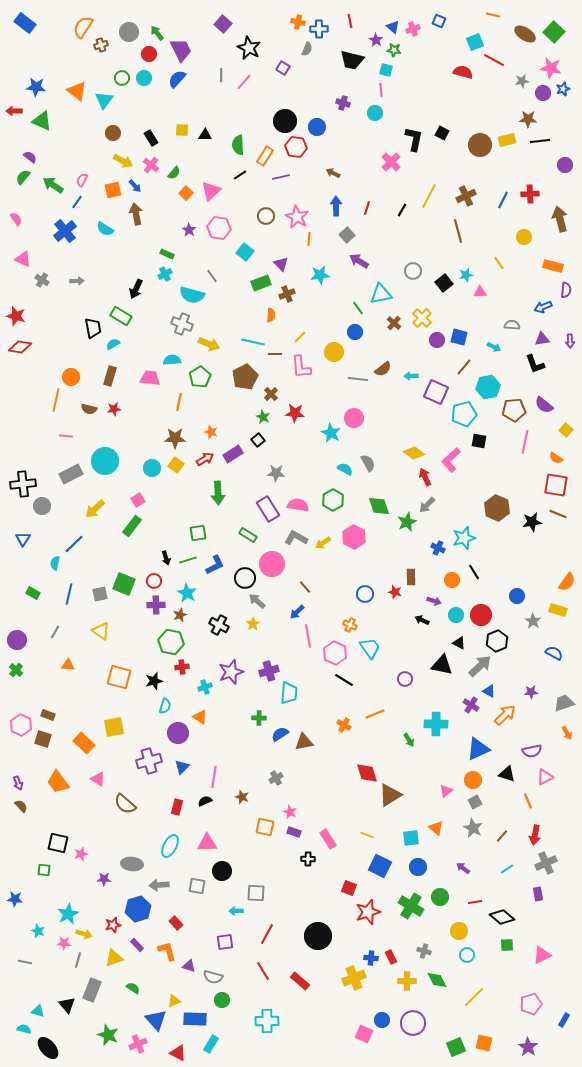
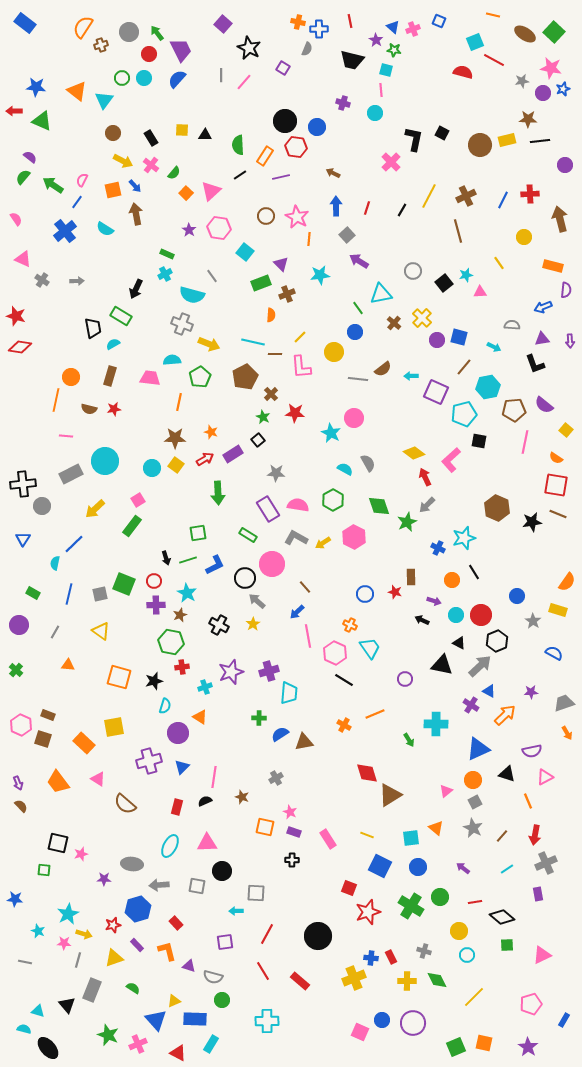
purple circle at (17, 640): moved 2 px right, 15 px up
black cross at (308, 859): moved 16 px left, 1 px down
pink square at (364, 1034): moved 4 px left, 2 px up
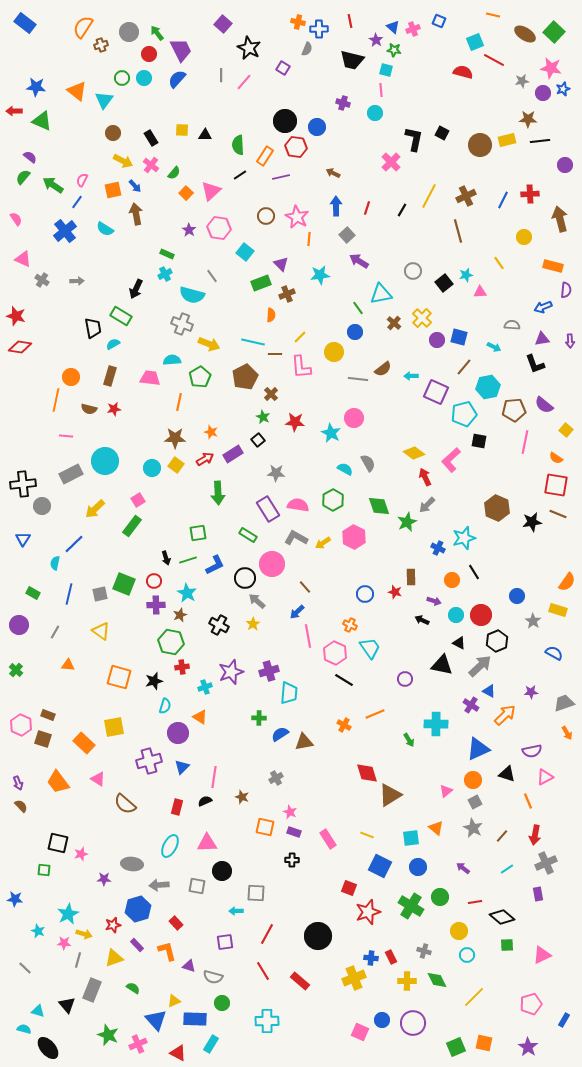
red star at (295, 413): moved 9 px down
gray line at (25, 962): moved 6 px down; rotated 32 degrees clockwise
green circle at (222, 1000): moved 3 px down
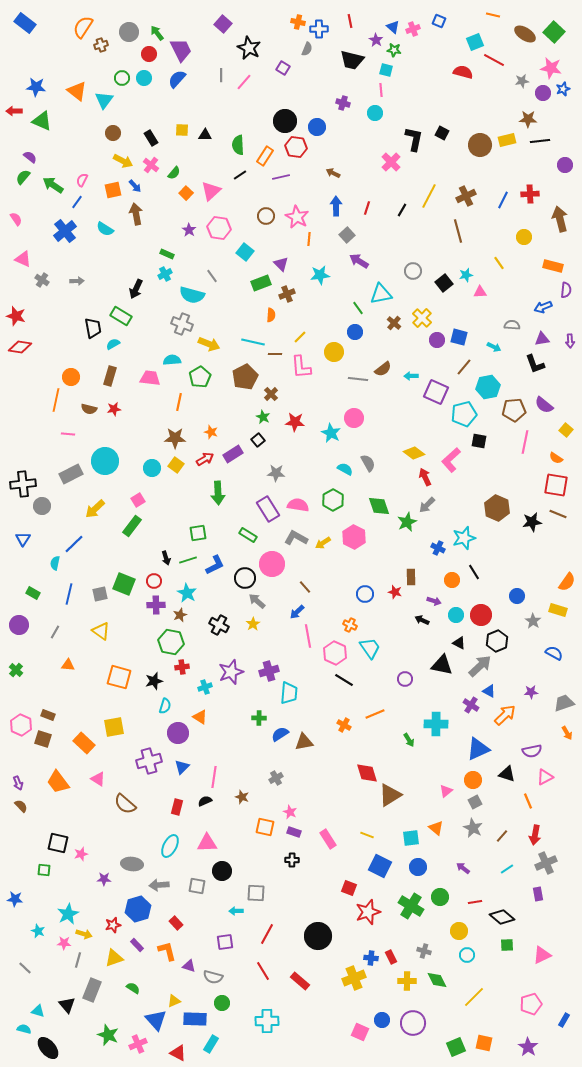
pink line at (66, 436): moved 2 px right, 2 px up
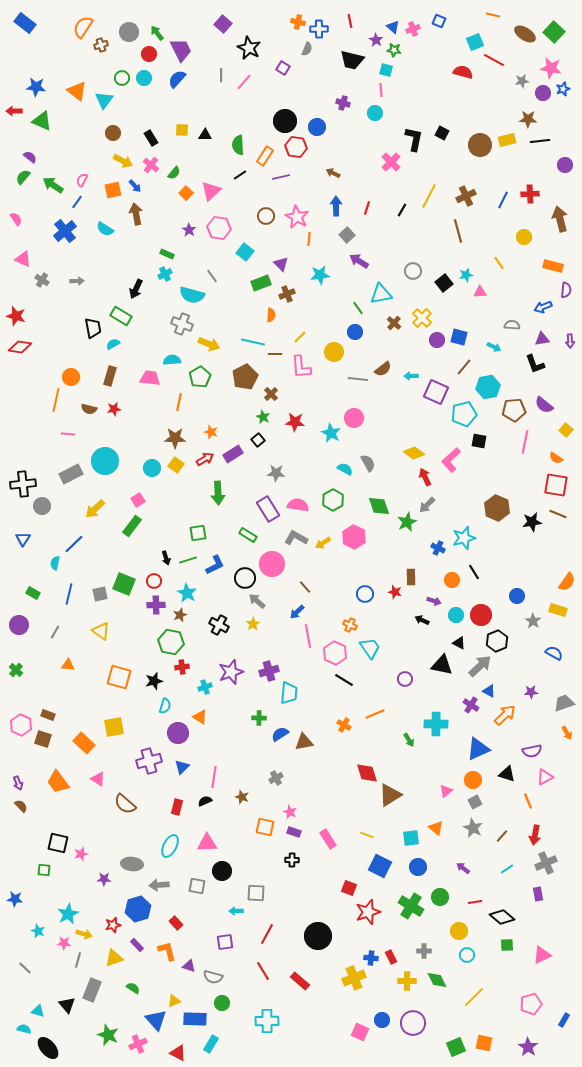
gray cross at (424, 951): rotated 16 degrees counterclockwise
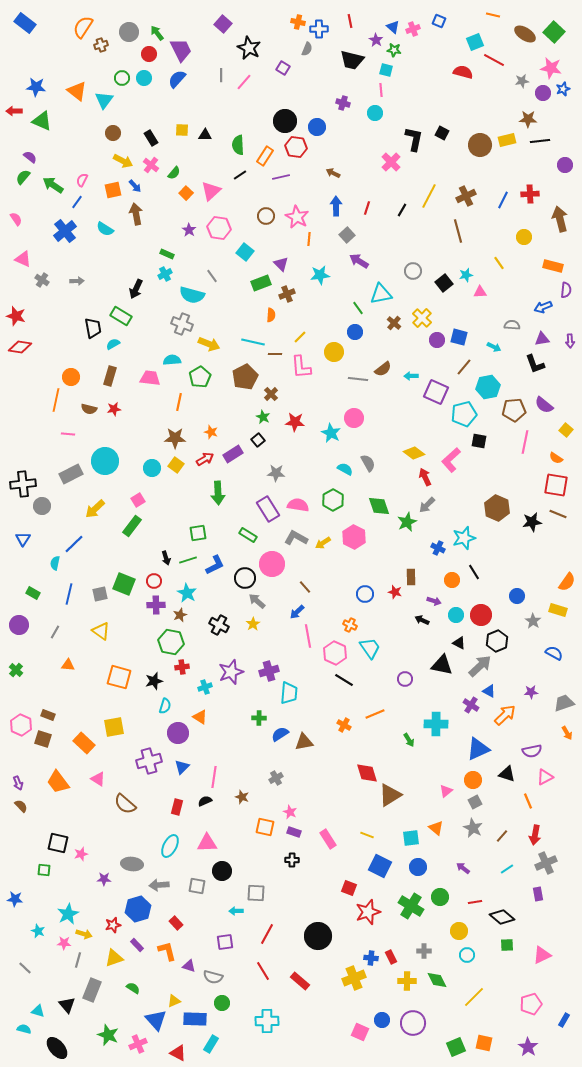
black ellipse at (48, 1048): moved 9 px right
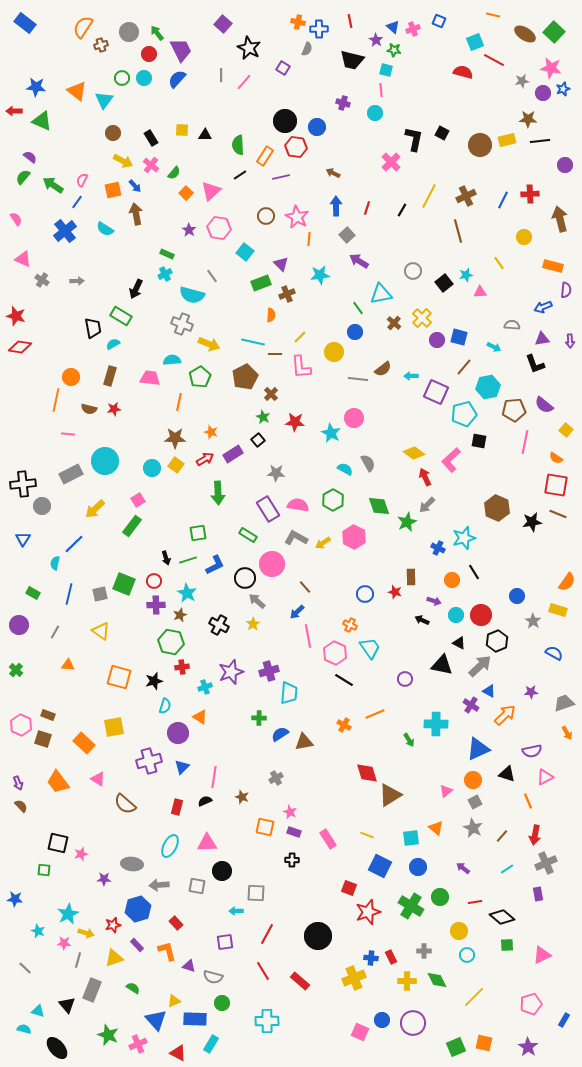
yellow arrow at (84, 934): moved 2 px right, 1 px up
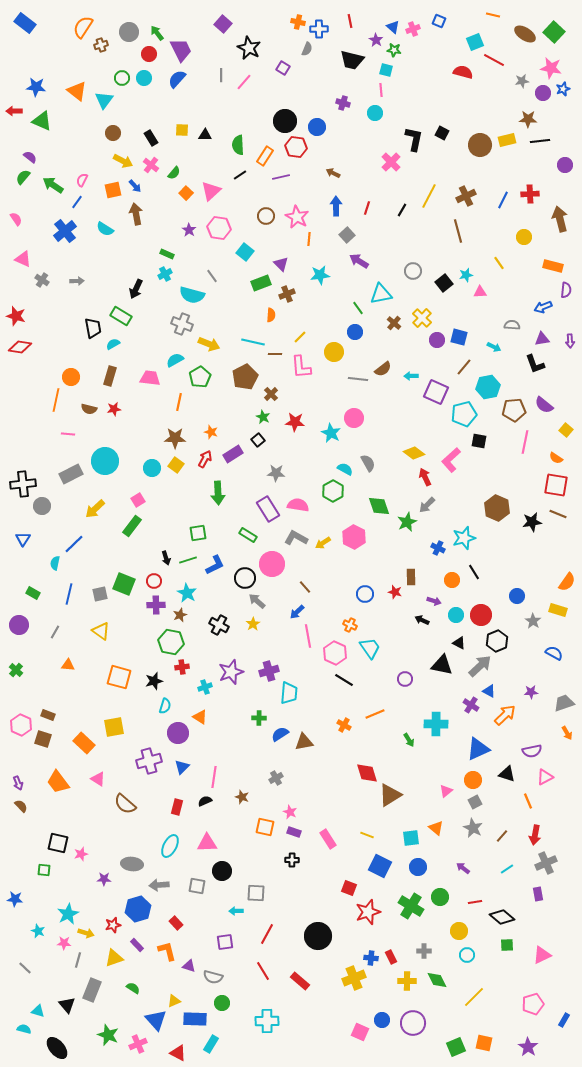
cyan semicircle at (172, 360): moved 3 px right; rotated 24 degrees counterclockwise
red arrow at (205, 459): rotated 30 degrees counterclockwise
green hexagon at (333, 500): moved 9 px up
pink pentagon at (531, 1004): moved 2 px right
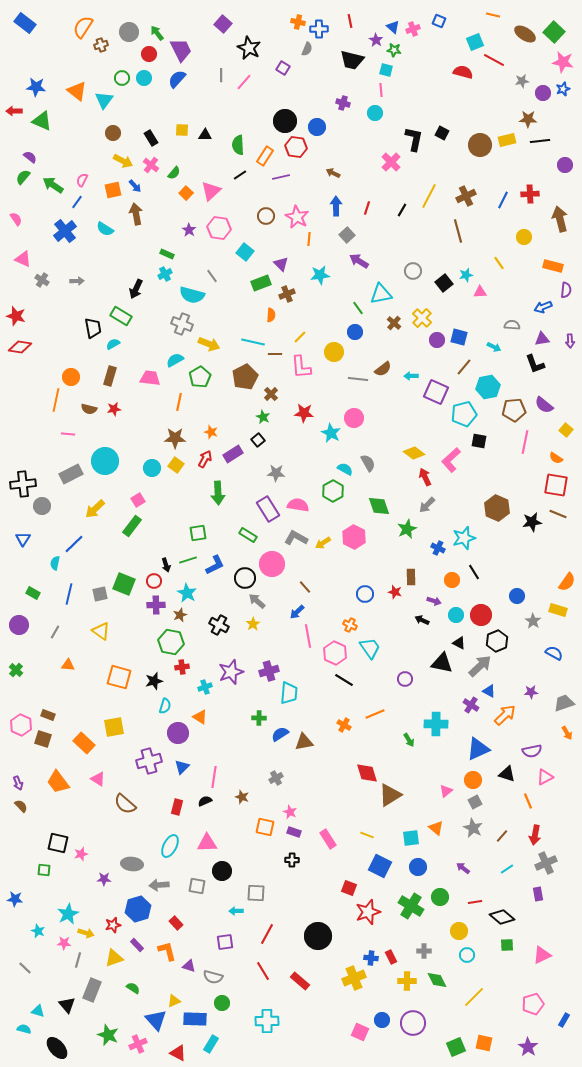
pink star at (551, 68): moved 12 px right, 6 px up
red star at (295, 422): moved 9 px right, 9 px up
green star at (407, 522): moved 7 px down
black arrow at (166, 558): moved 7 px down
black triangle at (442, 665): moved 2 px up
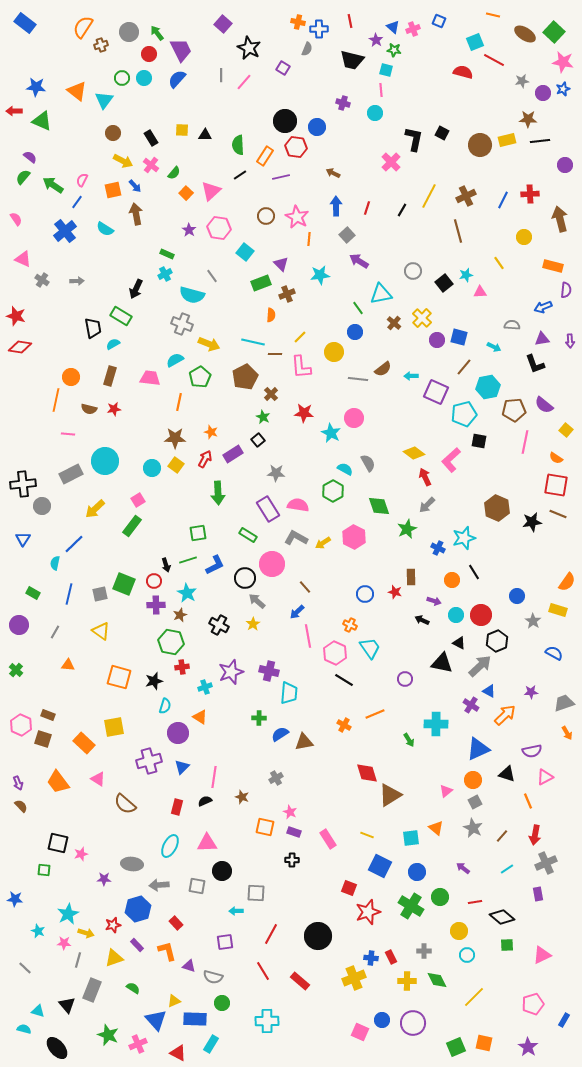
purple cross at (269, 671): rotated 30 degrees clockwise
blue circle at (418, 867): moved 1 px left, 5 px down
red line at (267, 934): moved 4 px right
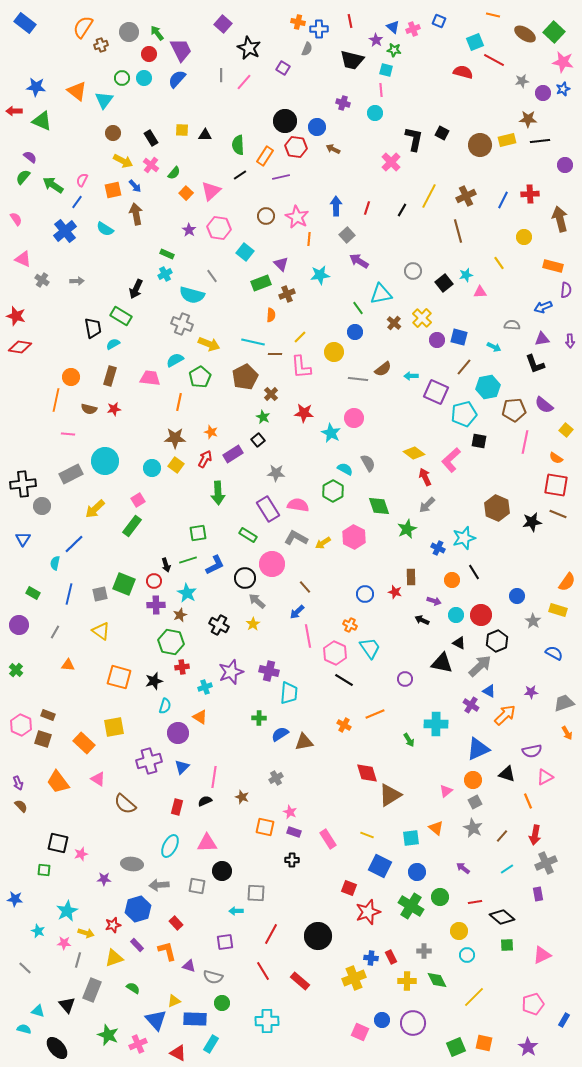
brown arrow at (333, 173): moved 24 px up
cyan star at (68, 914): moved 1 px left, 3 px up
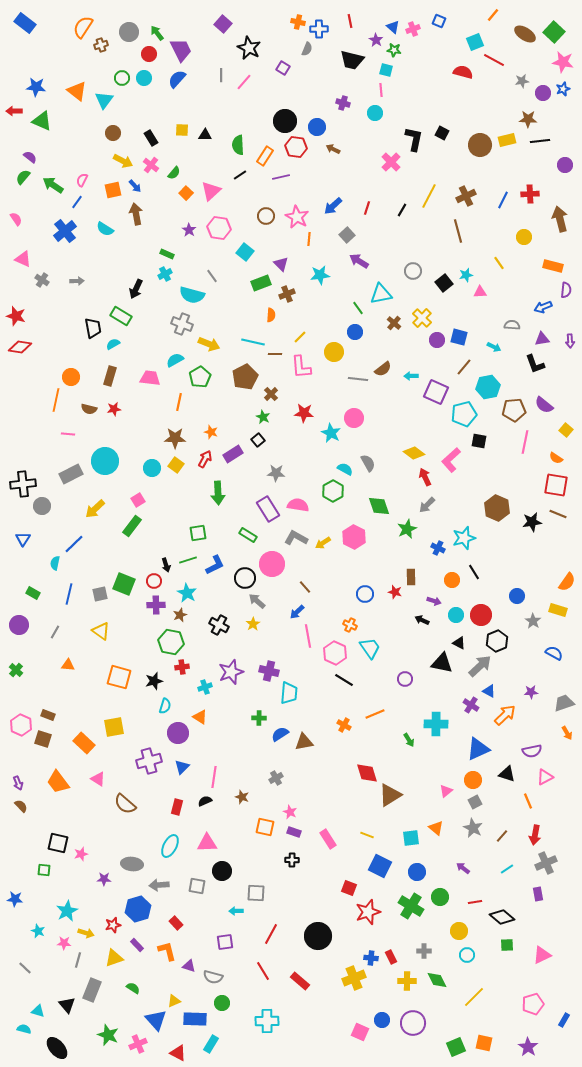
orange line at (493, 15): rotated 64 degrees counterclockwise
blue arrow at (336, 206): moved 3 px left; rotated 132 degrees counterclockwise
